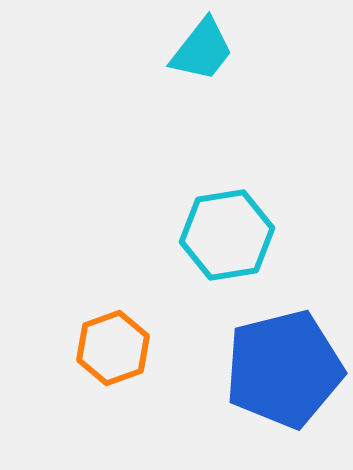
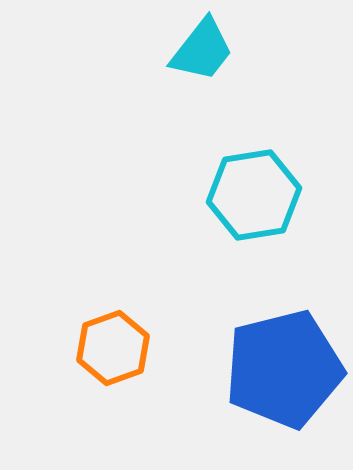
cyan hexagon: moved 27 px right, 40 px up
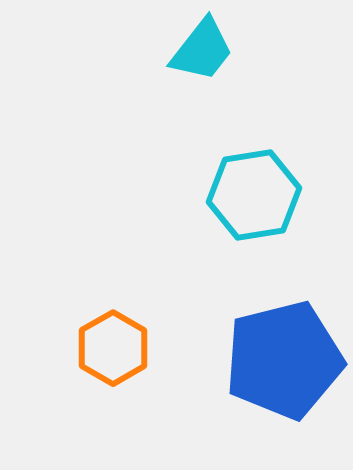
orange hexagon: rotated 10 degrees counterclockwise
blue pentagon: moved 9 px up
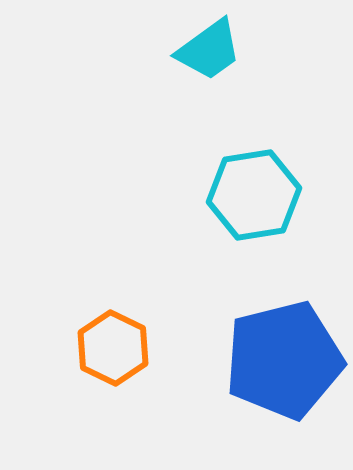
cyan trapezoid: moved 7 px right; rotated 16 degrees clockwise
orange hexagon: rotated 4 degrees counterclockwise
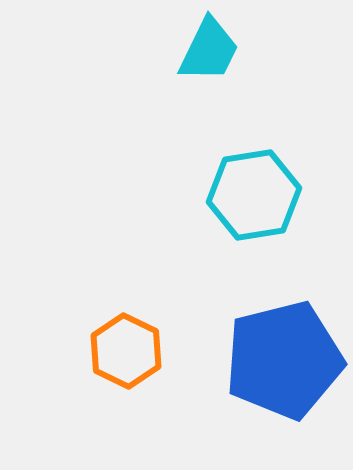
cyan trapezoid: rotated 28 degrees counterclockwise
orange hexagon: moved 13 px right, 3 px down
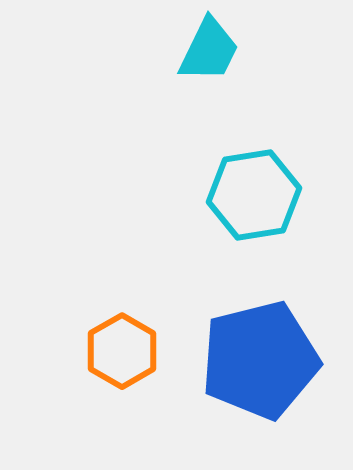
orange hexagon: moved 4 px left; rotated 4 degrees clockwise
blue pentagon: moved 24 px left
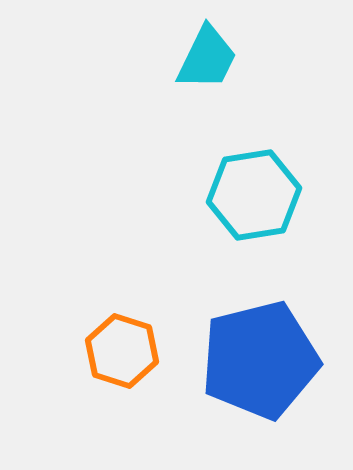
cyan trapezoid: moved 2 px left, 8 px down
orange hexagon: rotated 12 degrees counterclockwise
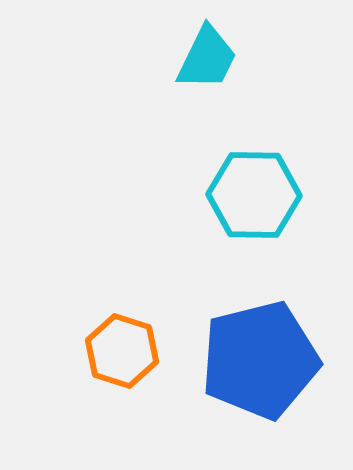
cyan hexagon: rotated 10 degrees clockwise
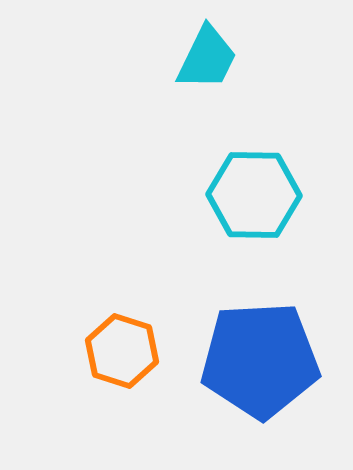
blue pentagon: rotated 11 degrees clockwise
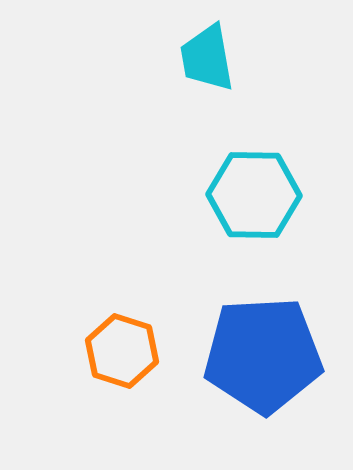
cyan trapezoid: rotated 144 degrees clockwise
blue pentagon: moved 3 px right, 5 px up
